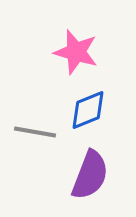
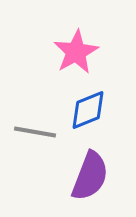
pink star: rotated 27 degrees clockwise
purple semicircle: moved 1 px down
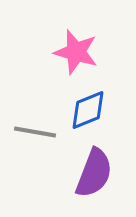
pink star: rotated 27 degrees counterclockwise
purple semicircle: moved 4 px right, 3 px up
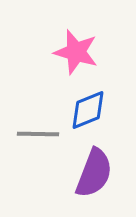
gray line: moved 3 px right, 2 px down; rotated 9 degrees counterclockwise
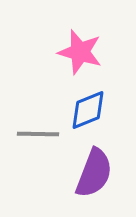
pink star: moved 4 px right
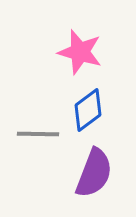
blue diamond: rotated 15 degrees counterclockwise
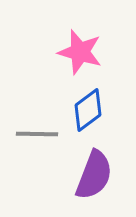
gray line: moved 1 px left
purple semicircle: moved 2 px down
